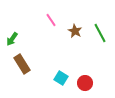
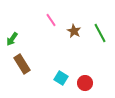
brown star: moved 1 px left
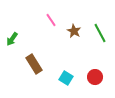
brown rectangle: moved 12 px right
cyan square: moved 5 px right
red circle: moved 10 px right, 6 px up
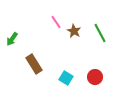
pink line: moved 5 px right, 2 px down
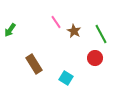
green line: moved 1 px right, 1 px down
green arrow: moved 2 px left, 9 px up
red circle: moved 19 px up
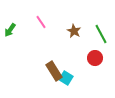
pink line: moved 15 px left
brown rectangle: moved 20 px right, 7 px down
